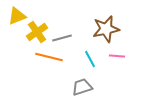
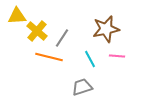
yellow triangle: rotated 18 degrees clockwise
yellow cross: moved 1 px up; rotated 15 degrees counterclockwise
gray line: rotated 42 degrees counterclockwise
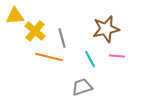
yellow triangle: moved 2 px left
yellow cross: moved 2 px left
gray line: rotated 48 degrees counterclockwise
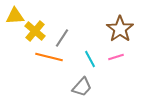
brown star: moved 14 px right; rotated 24 degrees counterclockwise
gray line: rotated 48 degrees clockwise
pink line: moved 1 px left, 1 px down; rotated 21 degrees counterclockwise
gray trapezoid: rotated 150 degrees clockwise
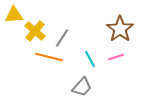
yellow triangle: moved 1 px left, 1 px up
